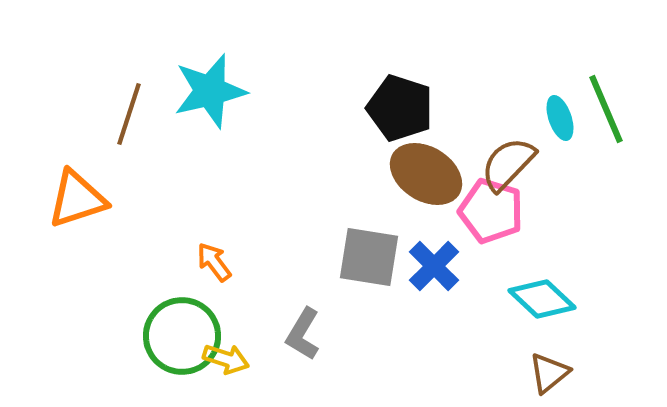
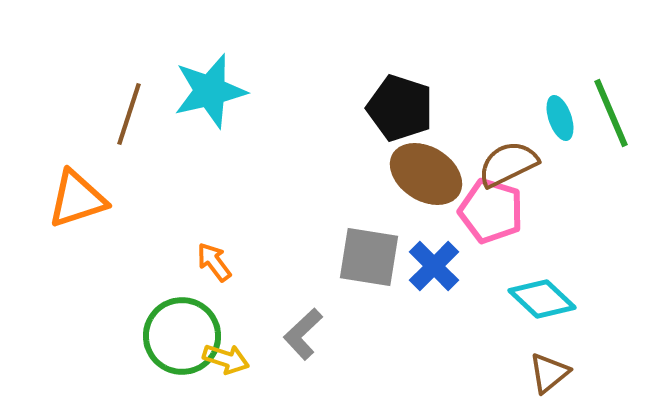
green line: moved 5 px right, 4 px down
brown semicircle: rotated 20 degrees clockwise
gray L-shape: rotated 16 degrees clockwise
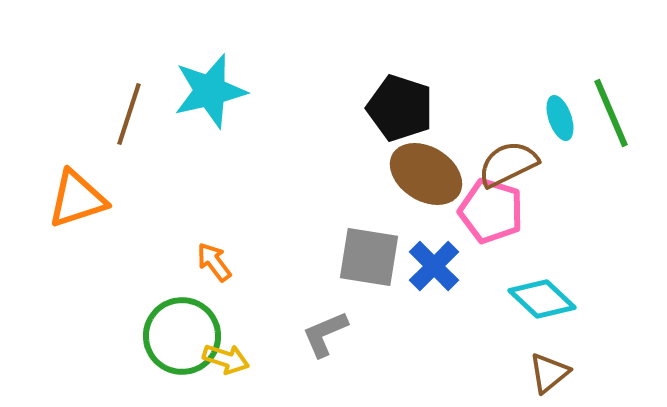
gray L-shape: moved 22 px right; rotated 20 degrees clockwise
